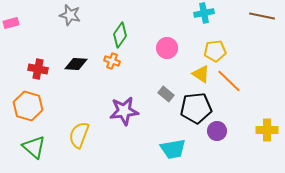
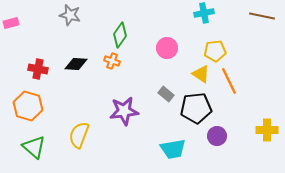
orange line: rotated 20 degrees clockwise
purple circle: moved 5 px down
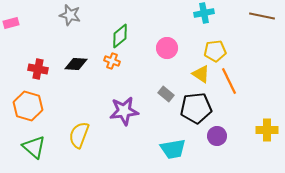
green diamond: moved 1 px down; rotated 15 degrees clockwise
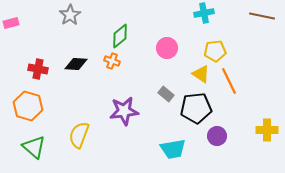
gray star: rotated 25 degrees clockwise
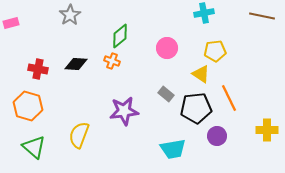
orange line: moved 17 px down
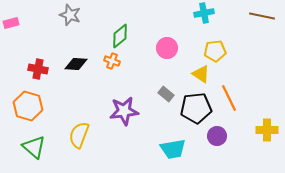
gray star: rotated 20 degrees counterclockwise
